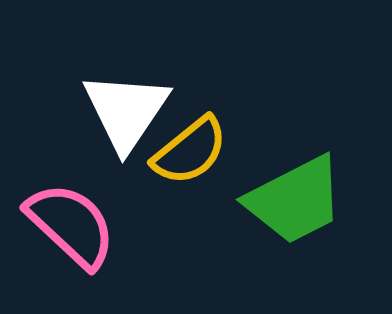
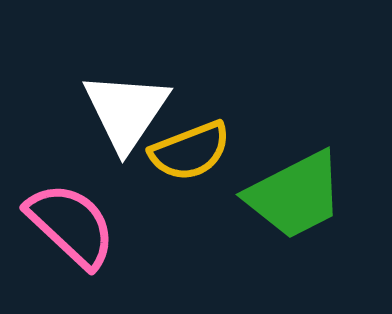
yellow semicircle: rotated 18 degrees clockwise
green trapezoid: moved 5 px up
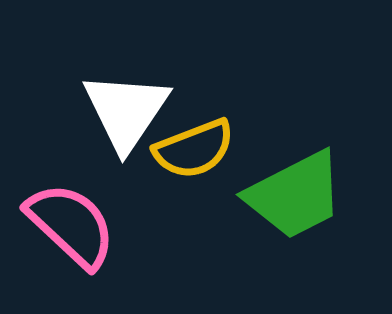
yellow semicircle: moved 4 px right, 2 px up
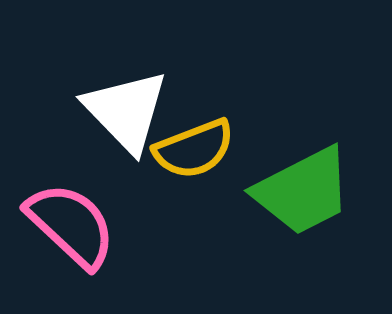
white triangle: rotated 18 degrees counterclockwise
green trapezoid: moved 8 px right, 4 px up
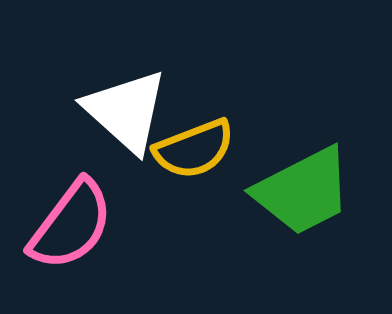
white triangle: rotated 4 degrees counterclockwise
pink semicircle: rotated 84 degrees clockwise
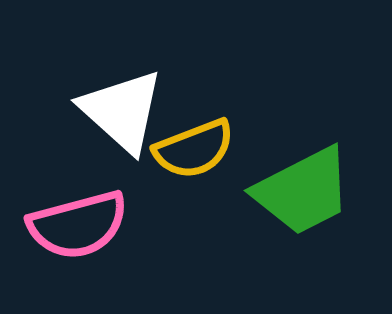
white triangle: moved 4 px left
pink semicircle: moved 7 px right; rotated 38 degrees clockwise
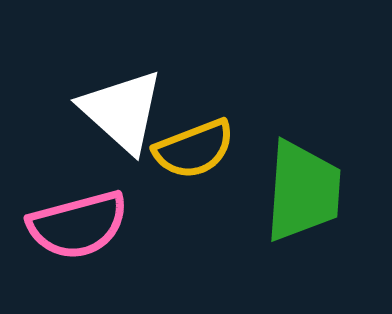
green trapezoid: rotated 59 degrees counterclockwise
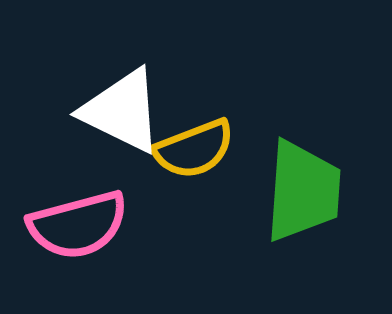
white triangle: rotated 16 degrees counterclockwise
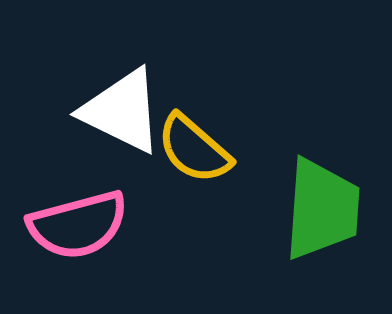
yellow semicircle: rotated 62 degrees clockwise
green trapezoid: moved 19 px right, 18 px down
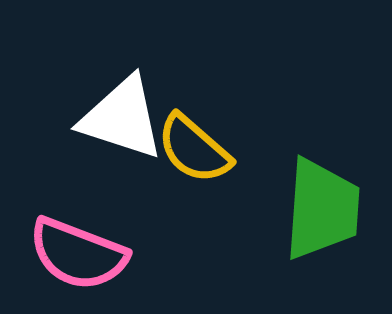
white triangle: moved 7 px down; rotated 8 degrees counterclockwise
pink semicircle: moved 29 px down; rotated 36 degrees clockwise
